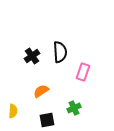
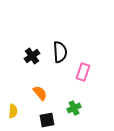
orange semicircle: moved 1 px left, 2 px down; rotated 84 degrees clockwise
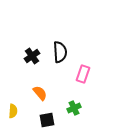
pink rectangle: moved 2 px down
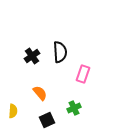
black square: rotated 14 degrees counterclockwise
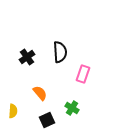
black cross: moved 5 px left, 1 px down
green cross: moved 2 px left; rotated 32 degrees counterclockwise
